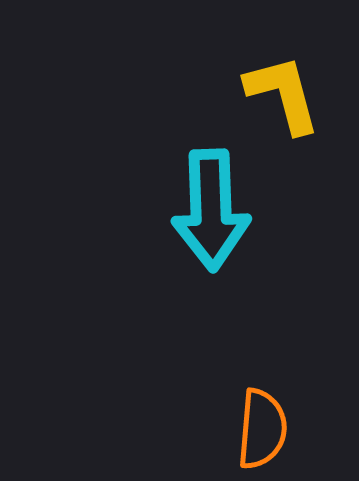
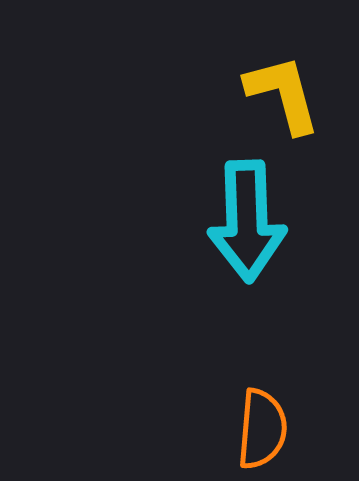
cyan arrow: moved 36 px right, 11 px down
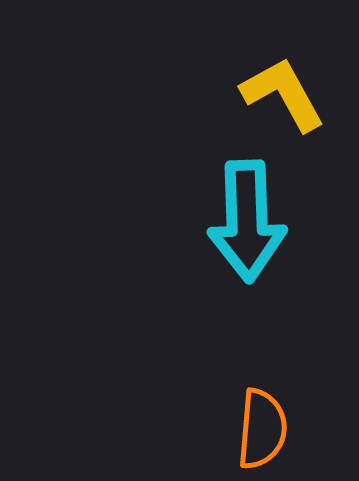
yellow L-shape: rotated 14 degrees counterclockwise
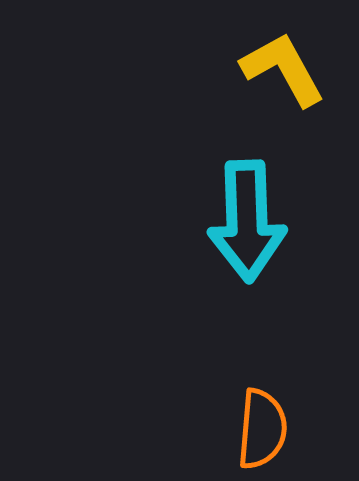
yellow L-shape: moved 25 px up
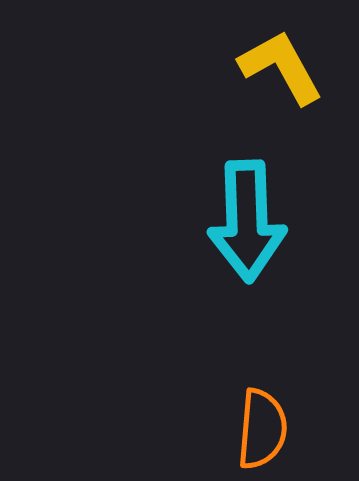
yellow L-shape: moved 2 px left, 2 px up
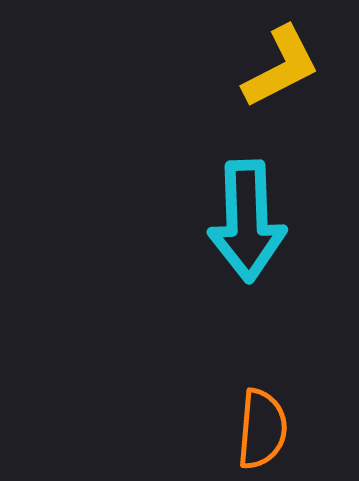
yellow L-shape: rotated 92 degrees clockwise
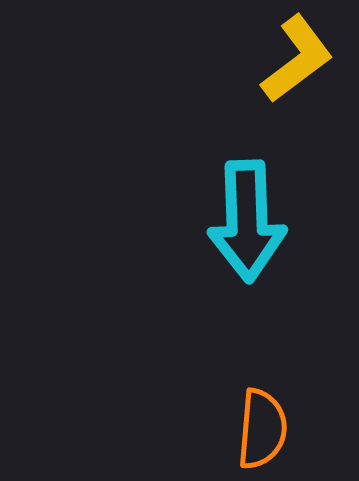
yellow L-shape: moved 16 px right, 8 px up; rotated 10 degrees counterclockwise
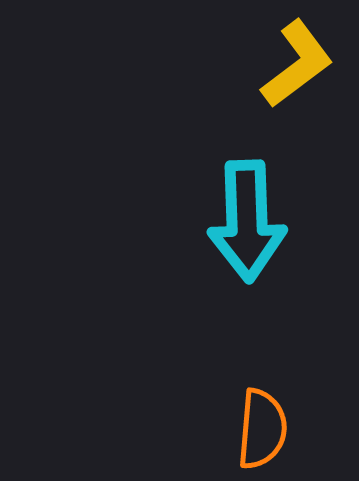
yellow L-shape: moved 5 px down
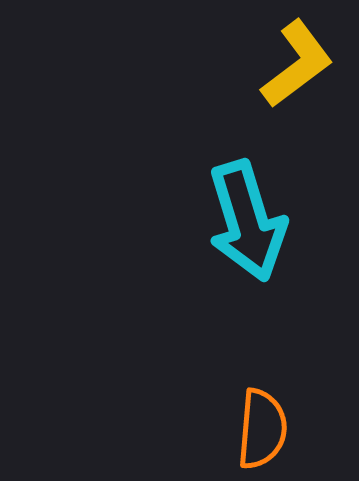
cyan arrow: rotated 15 degrees counterclockwise
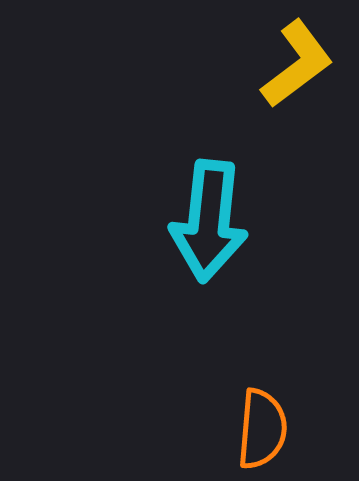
cyan arrow: moved 38 px left; rotated 23 degrees clockwise
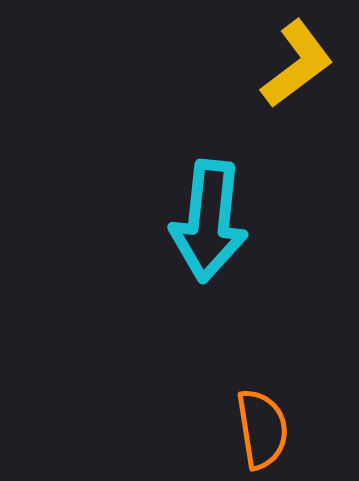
orange semicircle: rotated 14 degrees counterclockwise
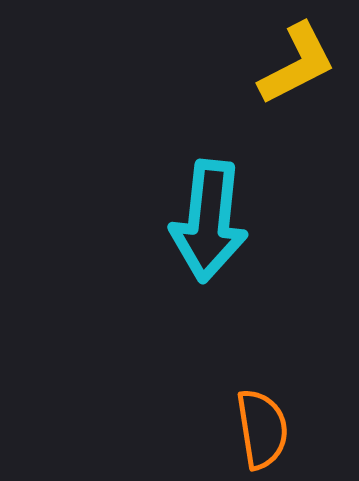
yellow L-shape: rotated 10 degrees clockwise
